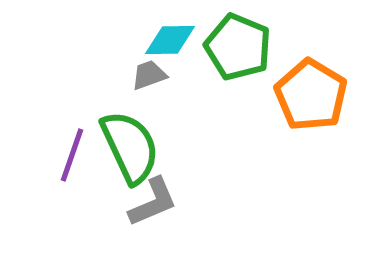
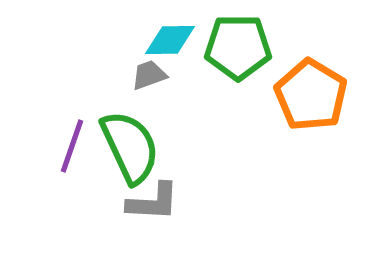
green pentagon: rotated 22 degrees counterclockwise
purple line: moved 9 px up
gray L-shape: rotated 26 degrees clockwise
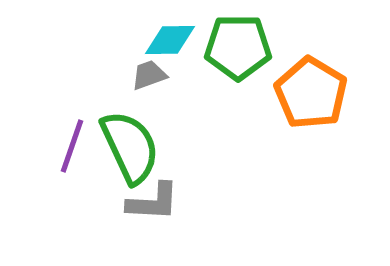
orange pentagon: moved 2 px up
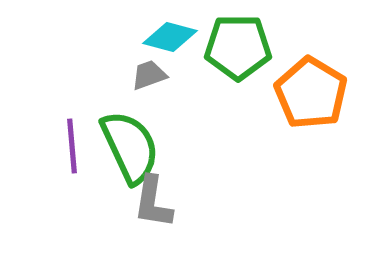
cyan diamond: moved 3 px up; rotated 16 degrees clockwise
purple line: rotated 24 degrees counterclockwise
gray L-shape: rotated 96 degrees clockwise
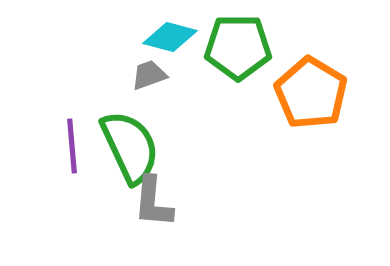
gray L-shape: rotated 4 degrees counterclockwise
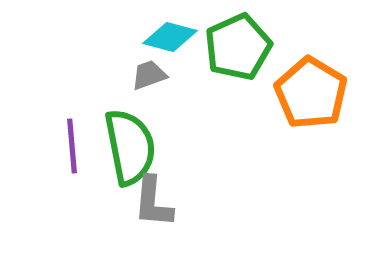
green pentagon: rotated 24 degrees counterclockwise
green semicircle: rotated 14 degrees clockwise
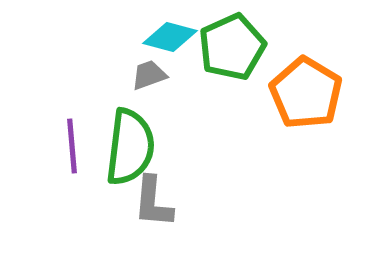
green pentagon: moved 6 px left
orange pentagon: moved 5 px left
green semicircle: rotated 18 degrees clockwise
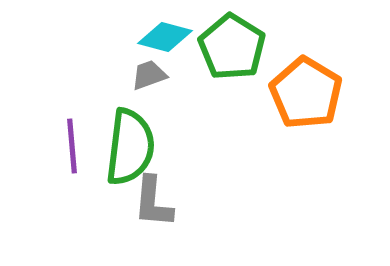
cyan diamond: moved 5 px left
green pentagon: rotated 16 degrees counterclockwise
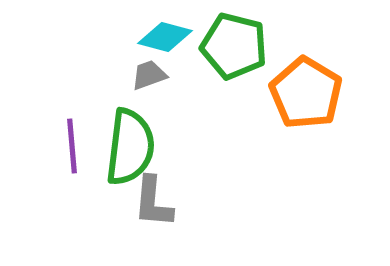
green pentagon: moved 2 px right, 1 px up; rotated 18 degrees counterclockwise
